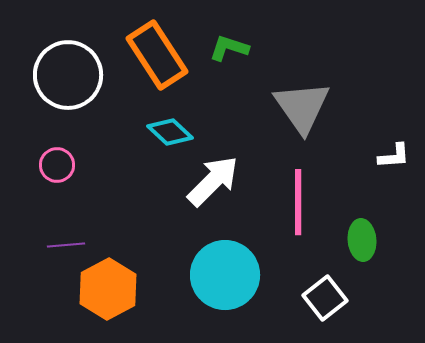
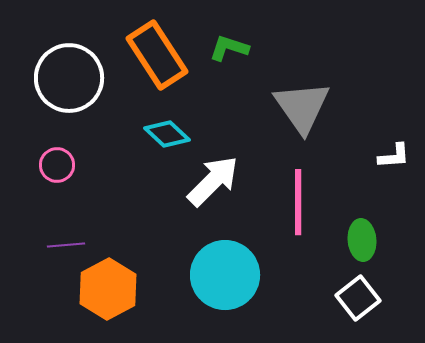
white circle: moved 1 px right, 3 px down
cyan diamond: moved 3 px left, 2 px down
white square: moved 33 px right
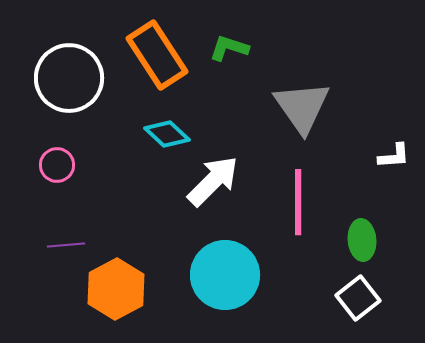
orange hexagon: moved 8 px right
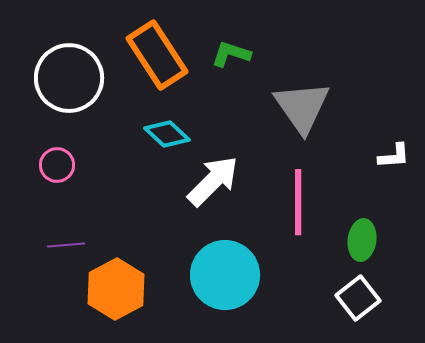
green L-shape: moved 2 px right, 6 px down
green ellipse: rotated 12 degrees clockwise
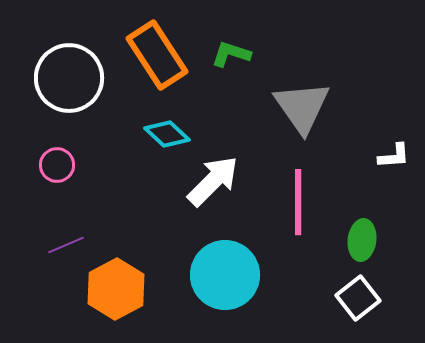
purple line: rotated 18 degrees counterclockwise
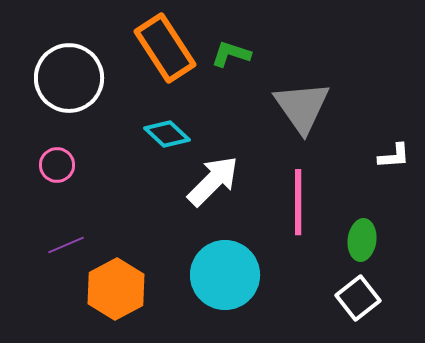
orange rectangle: moved 8 px right, 7 px up
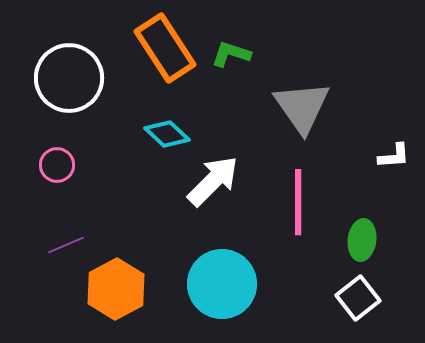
cyan circle: moved 3 px left, 9 px down
